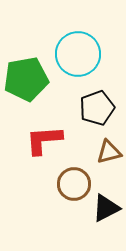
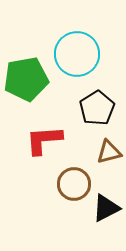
cyan circle: moved 1 px left
black pentagon: rotated 12 degrees counterclockwise
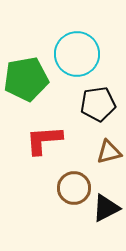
black pentagon: moved 1 px right, 4 px up; rotated 24 degrees clockwise
brown circle: moved 4 px down
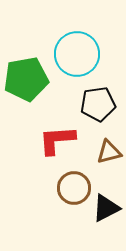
red L-shape: moved 13 px right
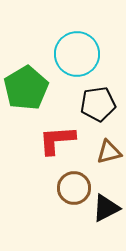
green pentagon: moved 9 px down; rotated 21 degrees counterclockwise
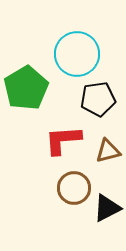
black pentagon: moved 5 px up
red L-shape: moved 6 px right
brown triangle: moved 1 px left, 1 px up
black triangle: moved 1 px right
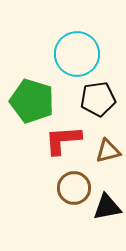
green pentagon: moved 6 px right, 13 px down; rotated 24 degrees counterclockwise
black triangle: moved 1 px up; rotated 16 degrees clockwise
